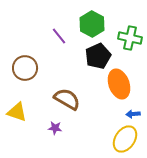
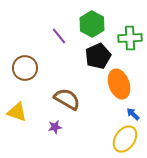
green cross: rotated 15 degrees counterclockwise
blue arrow: rotated 48 degrees clockwise
purple star: moved 1 px up; rotated 16 degrees counterclockwise
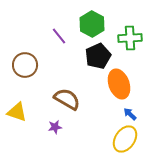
brown circle: moved 3 px up
blue arrow: moved 3 px left
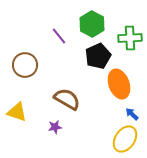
blue arrow: moved 2 px right
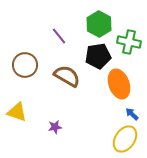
green hexagon: moved 7 px right
green cross: moved 1 px left, 4 px down; rotated 15 degrees clockwise
black pentagon: rotated 15 degrees clockwise
brown semicircle: moved 23 px up
